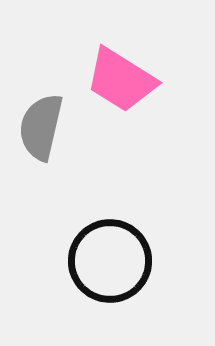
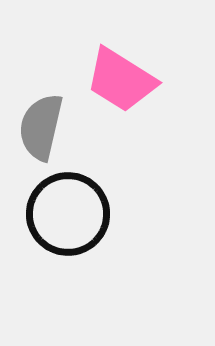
black circle: moved 42 px left, 47 px up
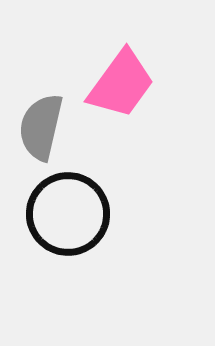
pink trapezoid: moved 4 px down; rotated 86 degrees counterclockwise
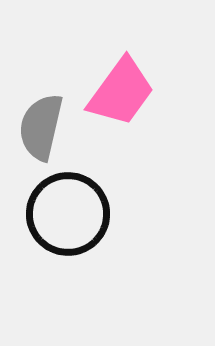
pink trapezoid: moved 8 px down
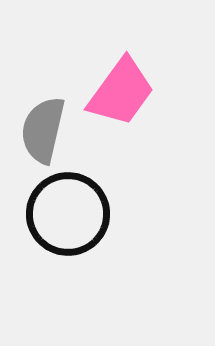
gray semicircle: moved 2 px right, 3 px down
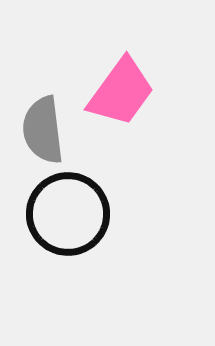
gray semicircle: rotated 20 degrees counterclockwise
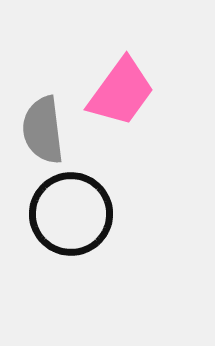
black circle: moved 3 px right
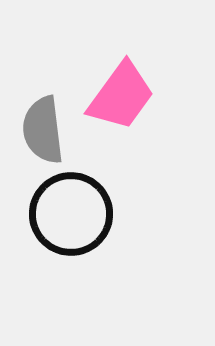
pink trapezoid: moved 4 px down
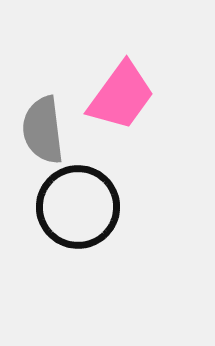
black circle: moved 7 px right, 7 px up
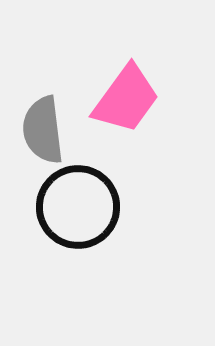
pink trapezoid: moved 5 px right, 3 px down
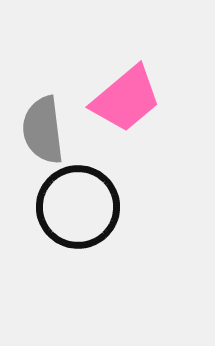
pink trapezoid: rotated 14 degrees clockwise
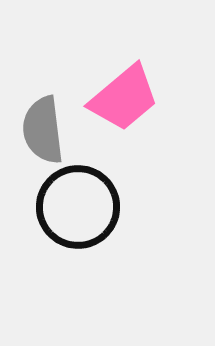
pink trapezoid: moved 2 px left, 1 px up
